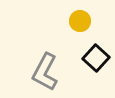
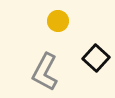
yellow circle: moved 22 px left
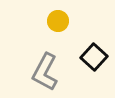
black square: moved 2 px left, 1 px up
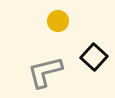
gray L-shape: rotated 48 degrees clockwise
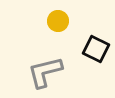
black square: moved 2 px right, 8 px up; rotated 16 degrees counterclockwise
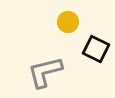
yellow circle: moved 10 px right, 1 px down
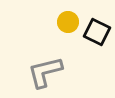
black square: moved 1 px right, 17 px up
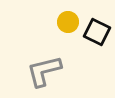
gray L-shape: moved 1 px left, 1 px up
